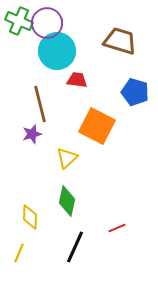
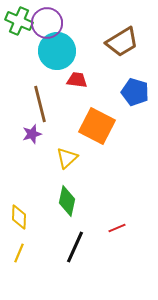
brown trapezoid: moved 2 px right, 1 px down; rotated 132 degrees clockwise
yellow diamond: moved 11 px left
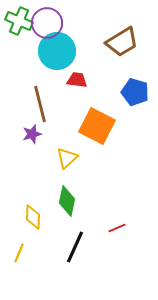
yellow diamond: moved 14 px right
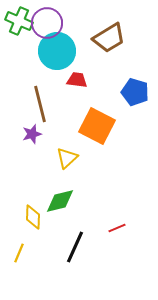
brown trapezoid: moved 13 px left, 4 px up
green diamond: moved 7 px left; rotated 64 degrees clockwise
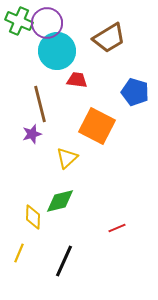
black line: moved 11 px left, 14 px down
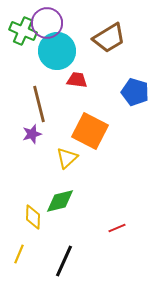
green cross: moved 4 px right, 10 px down
brown line: moved 1 px left
orange square: moved 7 px left, 5 px down
yellow line: moved 1 px down
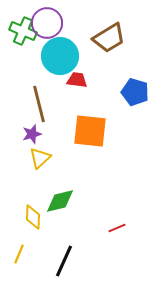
cyan circle: moved 3 px right, 5 px down
orange square: rotated 21 degrees counterclockwise
yellow triangle: moved 27 px left
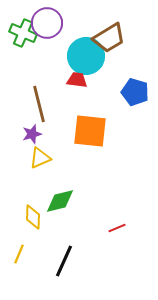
green cross: moved 2 px down
cyan circle: moved 26 px right
yellow triangle: rotated 20 degrees clockwise
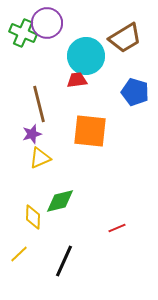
brown trapezoid: moved 16 px right
red trapezoid: rotated 15 degrees counterclockwise
yellow line: rotated 24 degrees clockwise
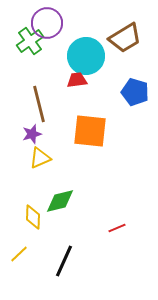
green cross: moved 7 px right, 8 px down; rotated 32 degrees clockwise
